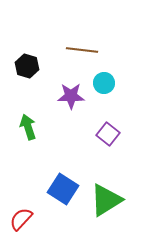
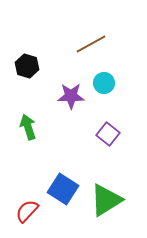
brown line: moved 9 px right, 6 px up; rotated 36 degrees counterclockwise
red semicircle: moved 6 px right, 8 px up
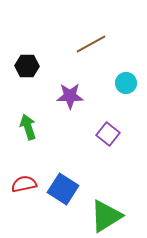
black hexagon: rotated 15 degrees counterclockwise
cyan circle: moved 22 px right
purple star: moved 1 px left
green triangle: moved 16 px down
red semicircle: moved 3 px left, 27 px up; rotated 35 degrees clockwise
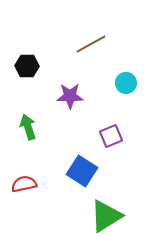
purple square: moved 3 px right, 2 px down; rotated 30 degrees clockwise
blue square: moved 19 px right, 18 px up
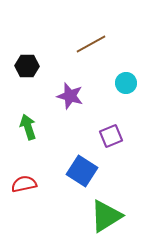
purple star: rotated 16 degrees clockwise
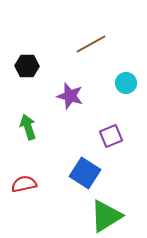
blue square: moved 3 px right, 2 px down
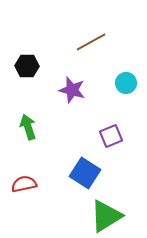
brown line: moved 2 px up
purple star: moved 2 px right, 6 px up
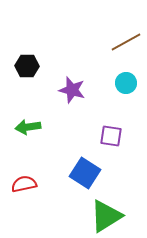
brown line: moved 35 px right
green arrow: rotated 80 degrees counterclockwise
purple square: rotated 30 degrees clockwise
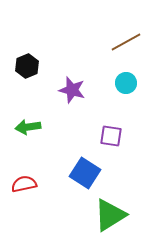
black hexagon: rotated 25 degrees counterclockwise
green triangle: moved 4 px right, 1 px up
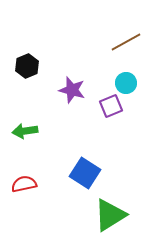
green arrow: moved 3 px left, 4 px down
purple square: moved 30 px up; rotated 30 degrees counterclockwise
